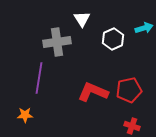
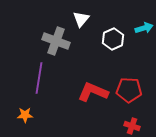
white triangle: moved 1 px left; rotated 12 degrees clockwise
gray cross: moved 1 px left, 1 px up; rotated 28 degrees clockwise
red pentagon: rotated 15 degrees clockwise
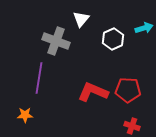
red pentagon: moved 1 px left
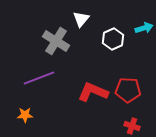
gray cross: rotated 12 degrees clockwise
purple line: rotated 60 degrees clockwise
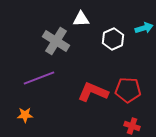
white triangle: rotated 48 degrees clockwise
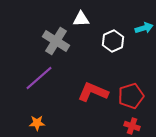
white hexagon: moved 2 px down
purple line: rotated 20 degrees counterclockwise
red pentagon: moved 3 px right, 6 px down; rotated 20 degrees counterclockwise
orange star: moved 12 px right, 8 px down
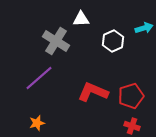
orange star: rotated 14 degrees counterclockwise
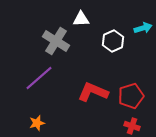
cyan arrow: moved 1 px left
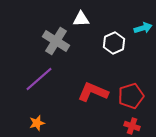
white hexagon: moved 1 px right, 2 px down
purple line: moved 1 px down
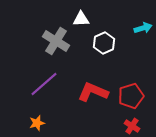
white hexagon: moved 10 px left
purple line: moved 5 px right, 5 px down
red cross: rotated 14 degrees clockwise
